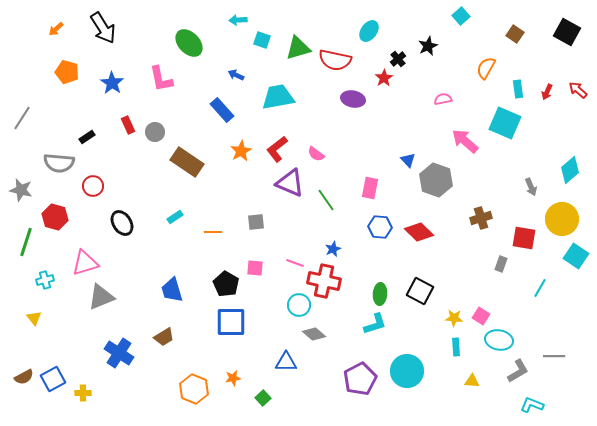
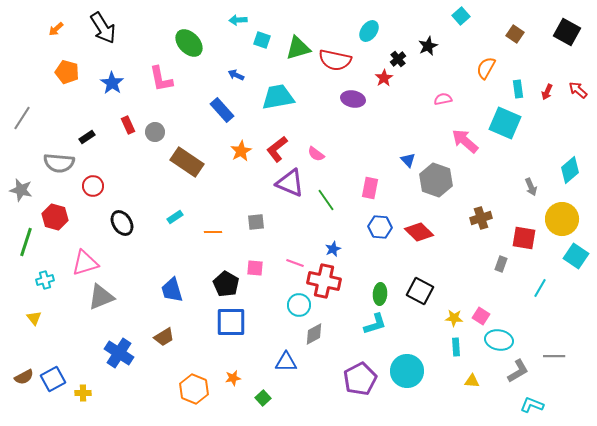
gray diamond at (314, 334): rotated 70 degrees counterclockwise
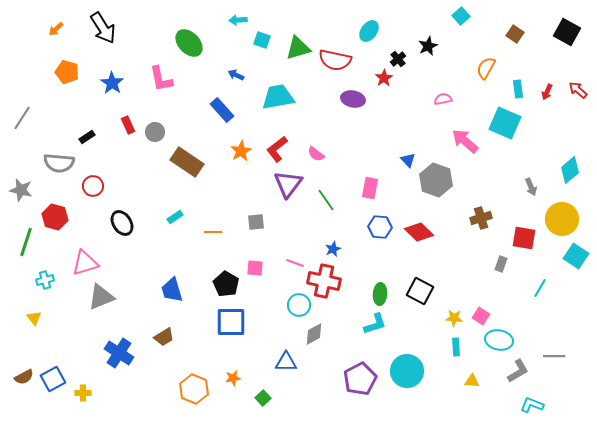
purple triangle at (290, 183): moved 2 px left, 1 px down; rotated 44 degrees clockwise
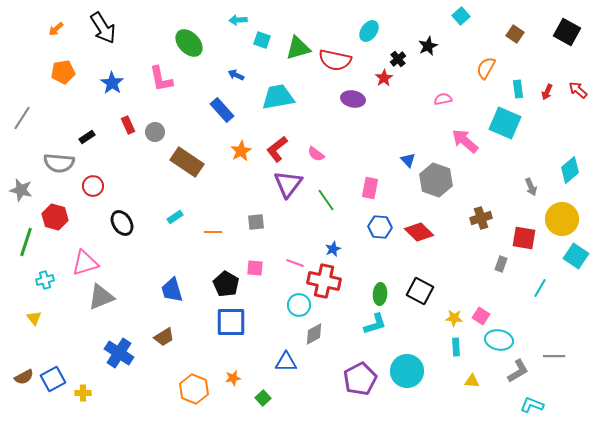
orange pentagon at (67, 72): moved 4 px left; rotated 25 degrees counterclockwise
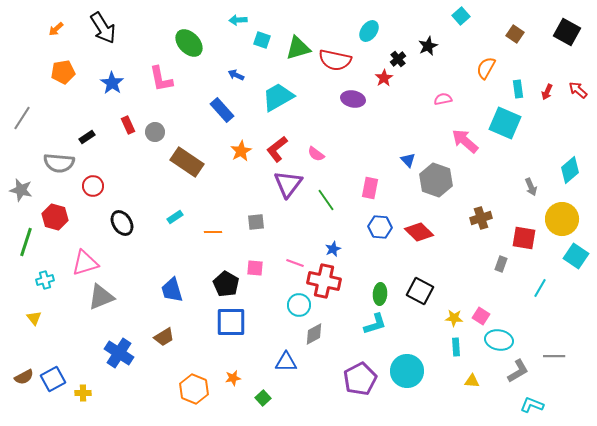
cyan trapezoid at (278, 97): rotated 20 degrees counterclockwise
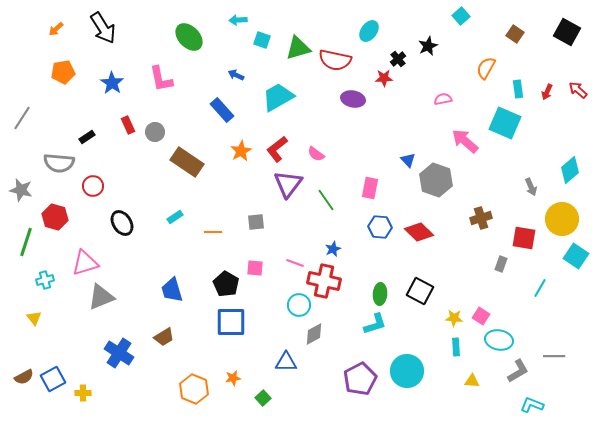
green ellipse at (189, 43): moved 6 px up
red star at (384, 78): rotated 30 degrees clockwise
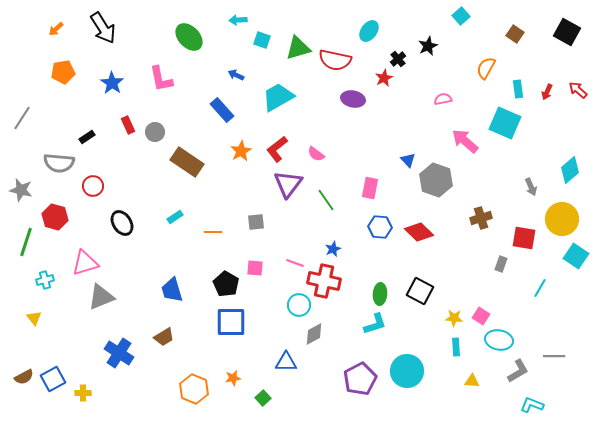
red star at (384, 78): rotated 24 degrees counterclockwise
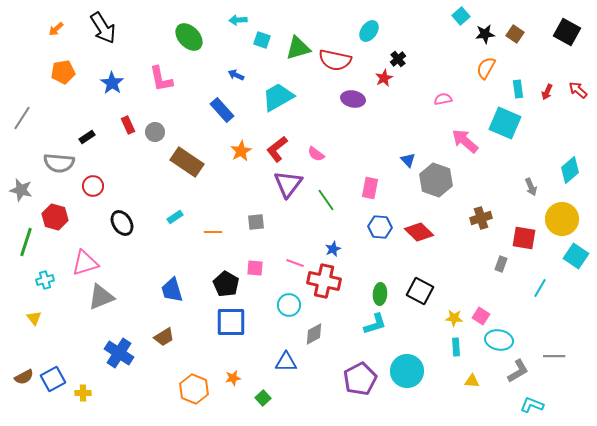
black star at (428, 46): moved 57 px right, 12 px up; rotated 18 degrees clockwise
cyan circle at (299, 305): moved 10 px left
